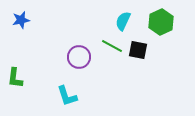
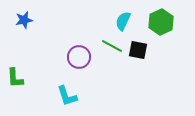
blue star: moved 3 px right
green L-shape: rotated 10 degrees counterclockwise
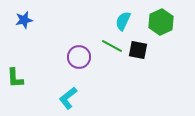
cyan L-shape: moved 1 px right, 2 px down; rotated 70 degrees clockwise
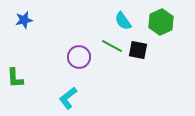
cyan semicircle: rotated 60 degrees counterclockwise
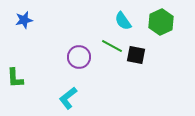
black square: moved 2 px left, 5 px down
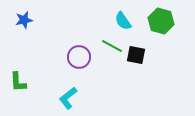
green hexagon: moved 1 px up; rotated 20 degrees counterclockwise
green L-shape: moved 3 px right, 4 px down
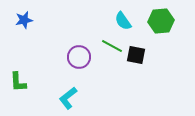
green hexagon: rotated 20 degrees counterclockwise
